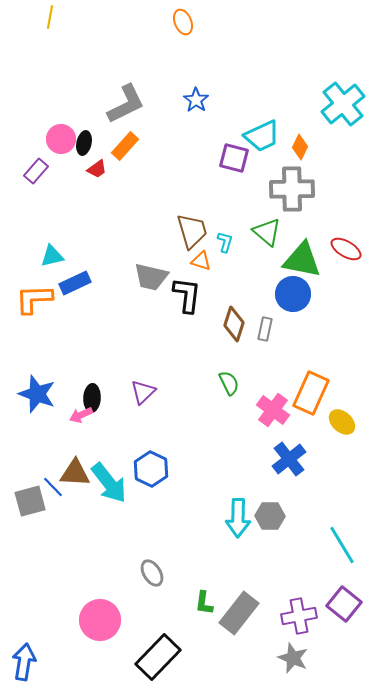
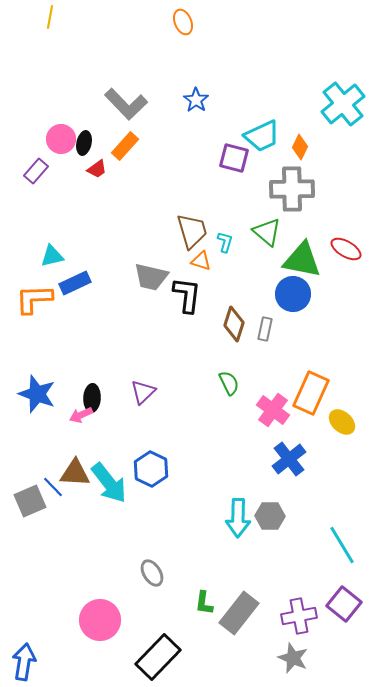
gray L-shape at (126, 104): rotated 72 degrees clockwise
gray square at (30, 501): rotated 8 degrees counterclockwise
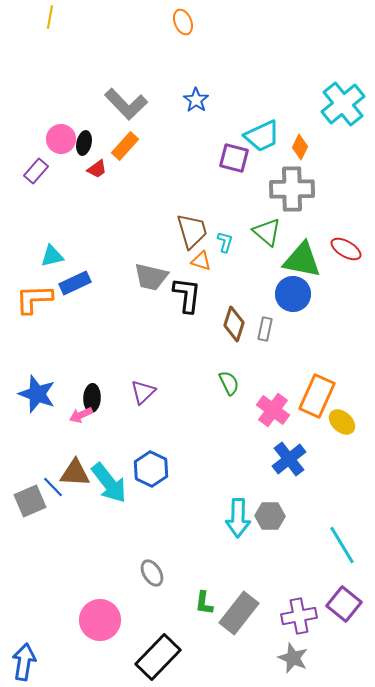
orange rectangle at (311, 393): moved 6 px right, 3 px down
